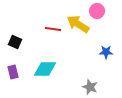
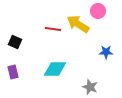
pink circle: moved 1 px right
cyan diamond: moved 10 px right
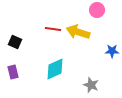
pink circle: moved 1 px left, 1 px up
yellow arrow: moved 8 px down; rotated 15 degrees counterclockwise
blue star: moved 6 px right, 1 px up
cyan diamond: rotated 25 degrees counterclockwise
gray star: moved 1 px right, 2 px up
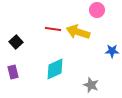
black square: moved 1 px right; rotated 24 degrees clockwise
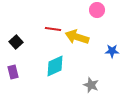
yellow arrow: moved 1 px left, 5 px down
cyan diamond: moved 3 px up
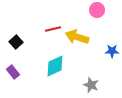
red line: rotated 21 degrees counterclockwise
purple rectangle: rotated 24 degrees counterclockwise
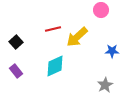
pink circle: moved 4 px right
yellow arrow: rotated 60 degrees counterclockwise
purple rectangle: moved 3 px right, 1 px up
gray star: moved 14 px right; rotated 21 degrees clockwise
